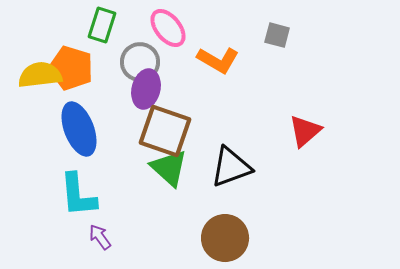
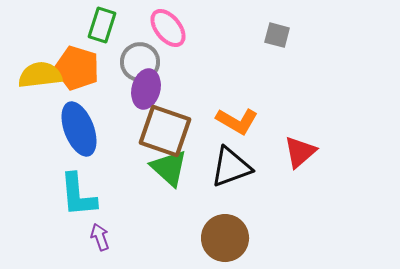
orange L-shape: moved 19 px right, 61 px down
orange pentagon: moved 6 px right
red triangle: moved 5 px left, 21 px down
purple arrow: rotated 16 degrees clockwise
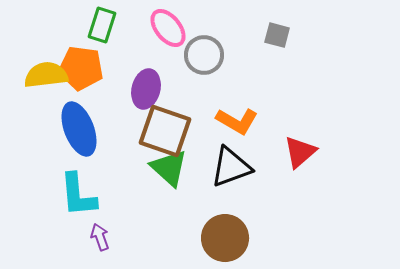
gray circle: moved 64 px right, 7 px up
orange pentagon: moved 4 px right; rotated 9 degrees counterclockwise
yellow semicircle: moved 6 px right
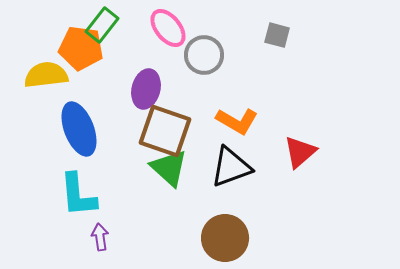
green rectangle: rotated 20 degrees clockwise
orange pentagon: moved 20 px up
purple arrow: rotated 12 degrees clockwise
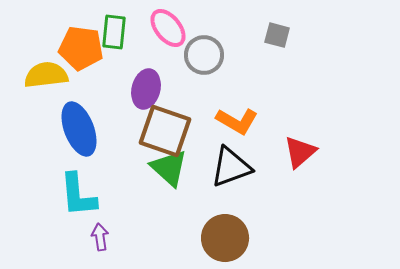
green rectangle: moved 12 px right, 7 px down; rotated 32 degrees counterclockwise
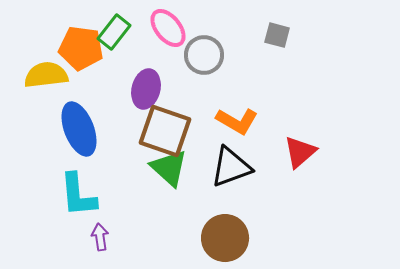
green rectangle: rotated 32 degrees clockwise
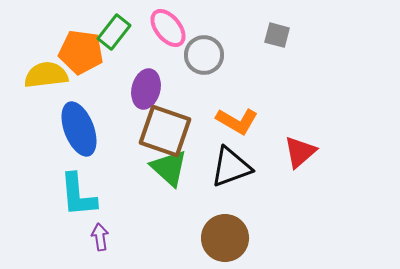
orange pentagon: moved 4 px down
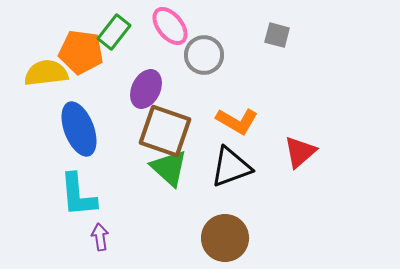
pink ellipse: moved 2 px right, 2 px up
yellow semicircle: moved 2 px up
purple ellipse: rotated 12 degrees clockwise
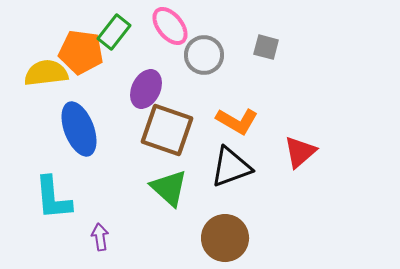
gray square: moved 11 px left, 12 px down
brown square: moved 2 px right, 1 px up
green triangle: moved 20 px down
cyan L-shape: moved 25 px left, 3 px down
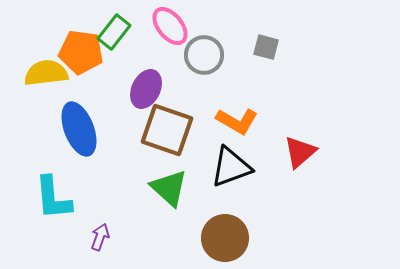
purple arrow: rotated 28 degrees clockwise
